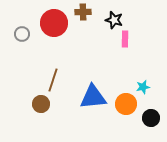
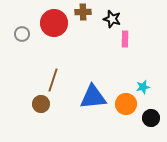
black star: moved 2 px left, 1 px up
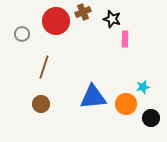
brown cross: rotated 21 degrees counterclockwise
red circle: moved 2 px right, 2 px up
brown line: moved 9 px left, 13 px up
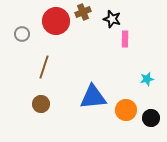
cyan star: moved 4 px right, 8 px up
orange circle: moved 6 px down
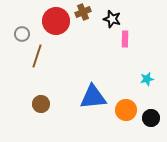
brown line: moved 7 px left, 11 px up
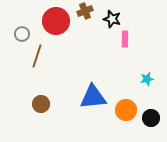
brown cross: moved 2 px right, 1 px up
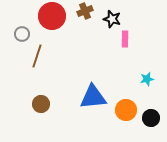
red circle: moved 4 px left, 5 px up
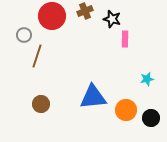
gray circle: moved 2 px right, 1 px down
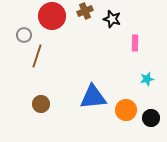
pink rectangle: moved 10 px right, 4 px down
